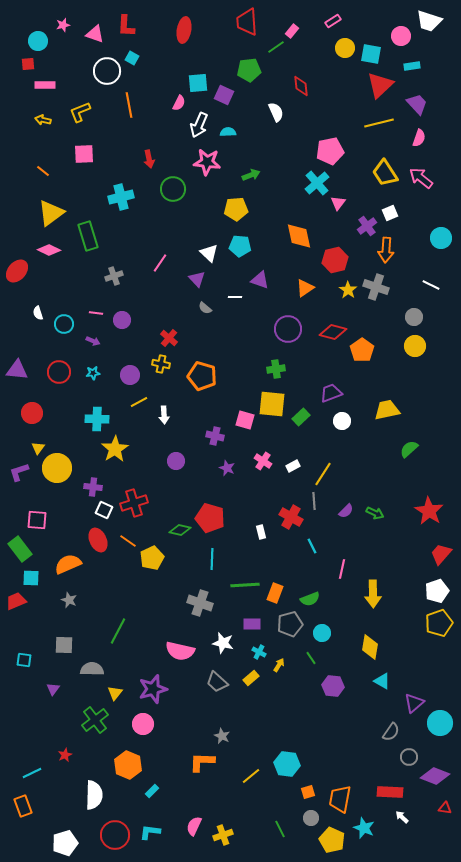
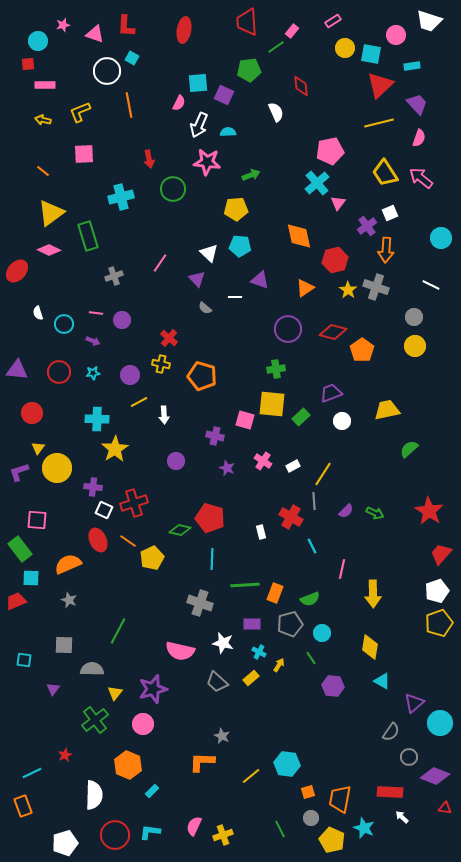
pink circle at (401, 36): moved 5 px left, 1 px up
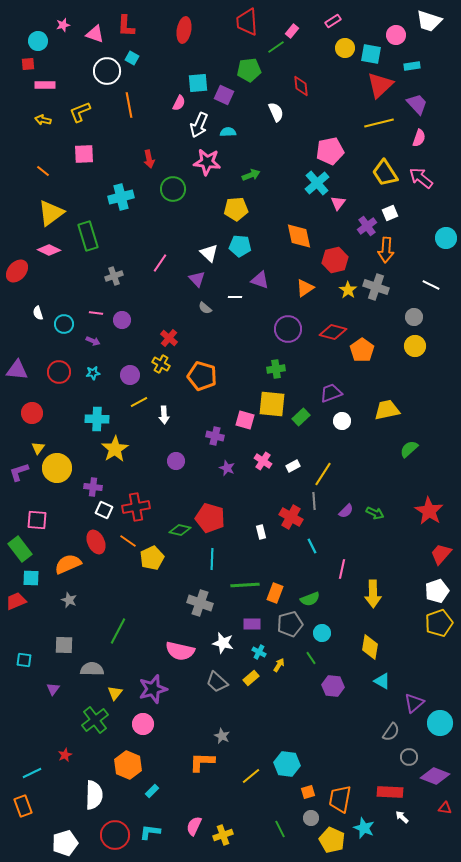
cyan circle at (441, 238): moved 5 px right
yellow cross at (161, 364): rotated 18 degrees clockwise
red cross at (134, 503): moved 2 px right, 4 px down; rotated 8 degrees clockwise
red ellipse at (98, 540): moved 2 px left, 2 px down
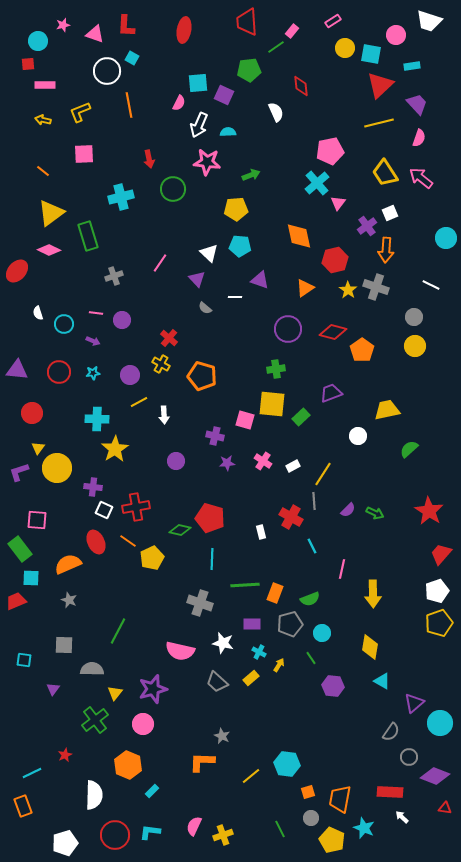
white circle at (342, 421): moved 16 px right, 15 px down
purple star at (227, 468): moved 5 px up; rotated 28 degrees counterclockwise
purple semicircle at (346, 511): moved 2 px right, 1 px up
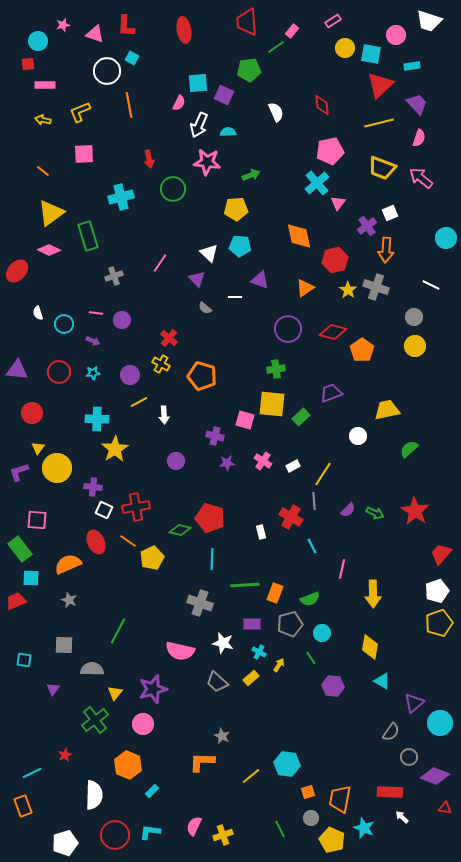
red ellipse at (184, 30): rotated 20 degrees counterclockwise
red diamond at (301, 86): moved 21 px right, 19 px down
yellow trapezoid at (385, 173): moved 3 px left, 5 px up; rotated 36 degrees counterclockwise
red star at (429, 511): moved 14 px left
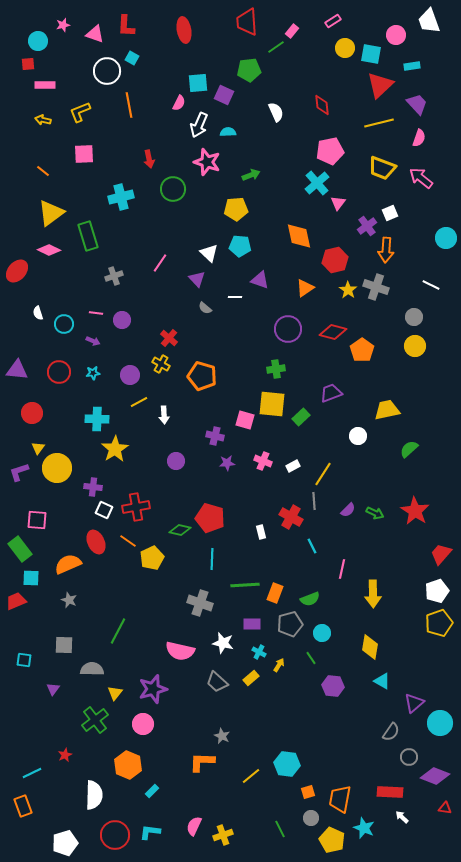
white trapezoid at (429, 21): rotated 52 degrees clockwise
pink star at (207, 162): rotated 12 degrees clockwise
pink cross at (263, 461): rotated 12 degrees counterclockwise
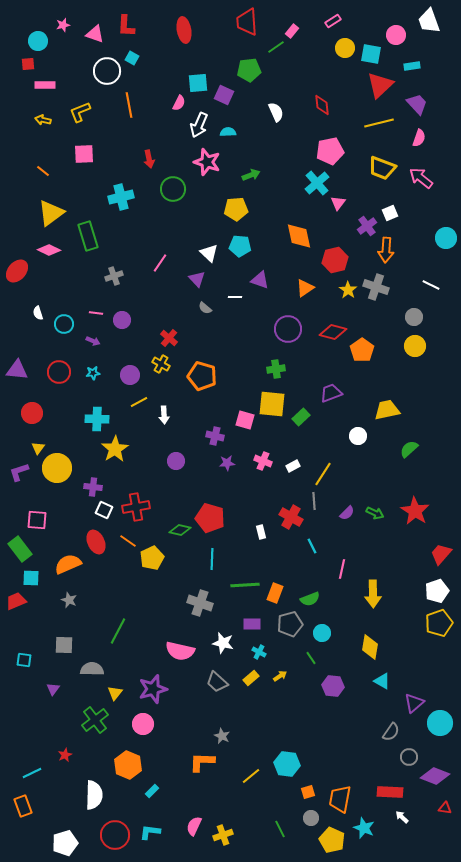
purple semicircle at (348, 510): moved 1 px left, 3 px down
yellow arrow at (279, 665): moved 1 px right, 11 px down; rotated 24 degrees clockwise
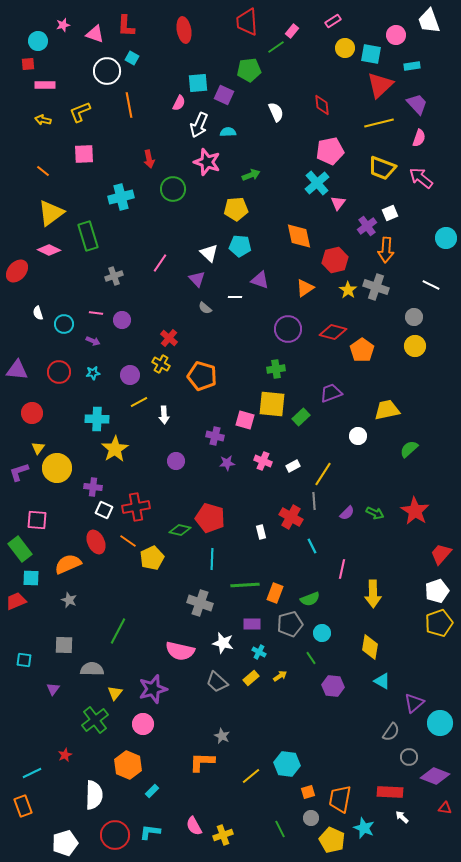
pink semicircle at (194, 826): rotated 54 degrees counterclockwise
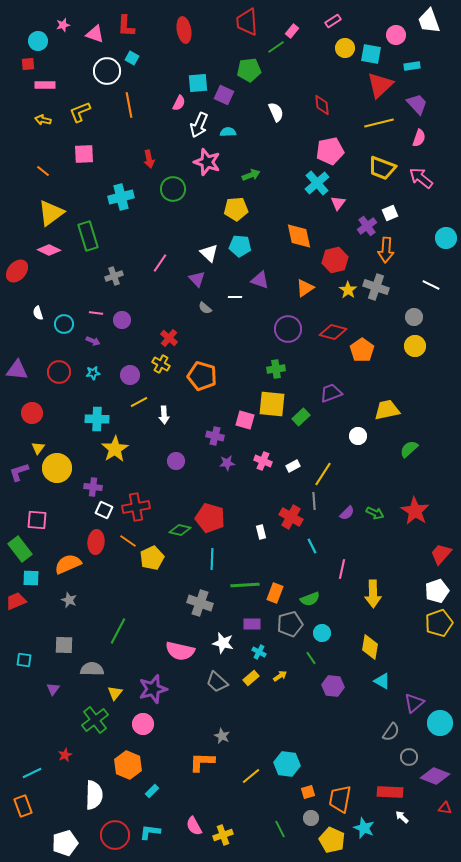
red ellipse at (96, 542): rotated 30 degrees clockwise
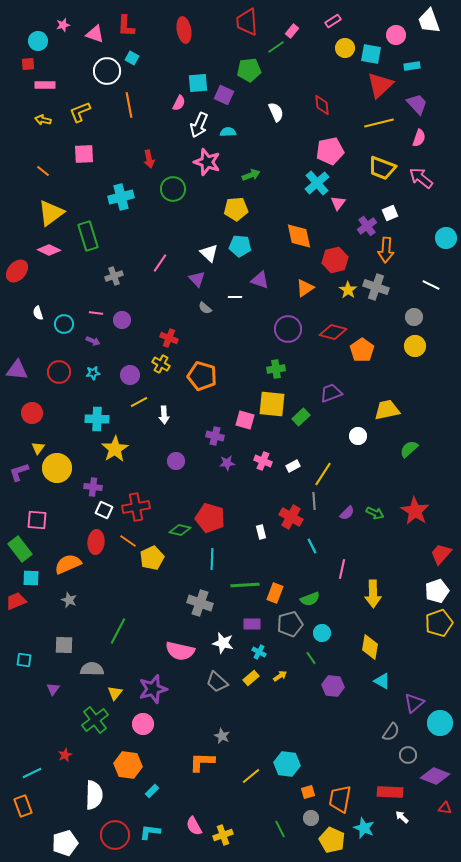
red cross at (169, 338): rotated 18 degrees counterclockwise
gray circle at (409, 757): moved 1 px left, 2 px up
orange hexagon at (128, 765): rotated 16 degrees counterclockwise
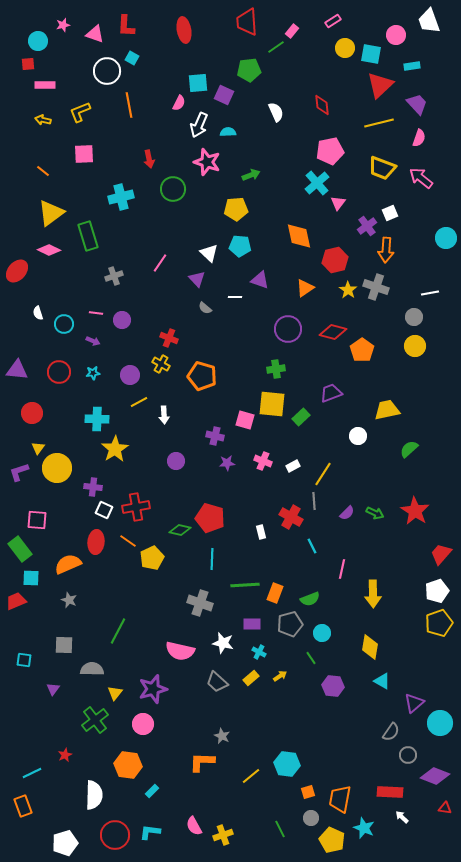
white line at (431, 285): moved 1 px left, 8 px down; rotated 36 degrees counterclockwise
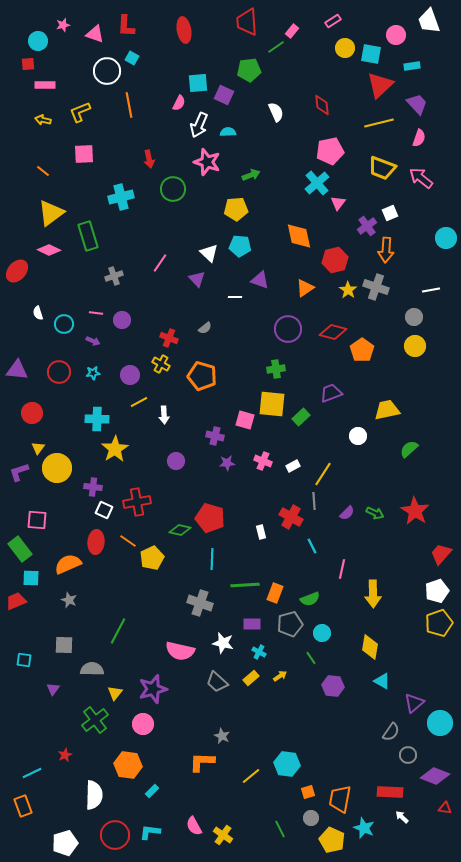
white line at (430, 293): moved 1 px right, 3 px up
gray semicircle at (205, 308): moved 20 px down; rotated 80 degrees counterclockwise
red cross at (136, 507): moved 1 px right, 5 px up
yellow cross at (223, 835): rotated 36 degrees counterclockwise
